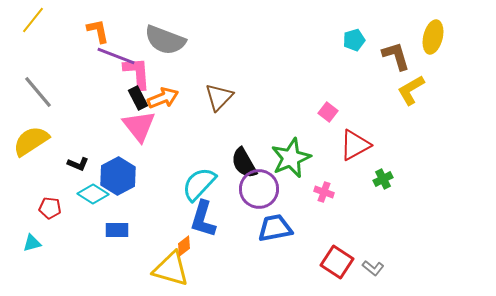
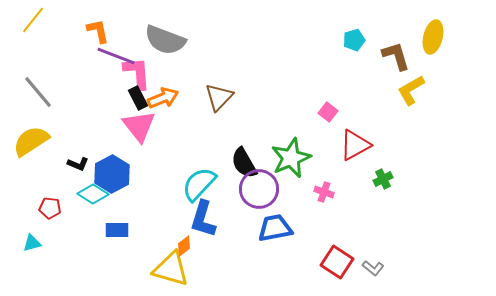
blue hexagon: moved 6 px left, 2 px up
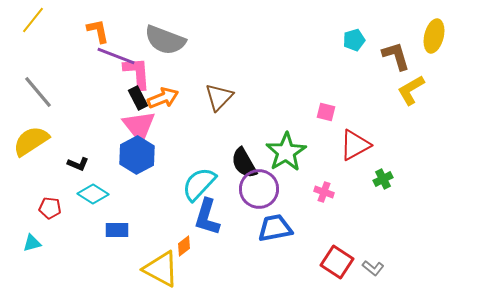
yellow ellipse: moved 1 px right, 1 px up
pink square: moved 2 px left; rotated 24 degrees counterclockwise
green star: moved 5 px left, 6 px up; rotated 9 degrees counterclockwise
blue hexagon: moved 25 px right, 19 px up
blue L-shape: moved 4 px right, 2 px up
yellow triangle: moved 10 px left; rotated 12 degrees clockwise
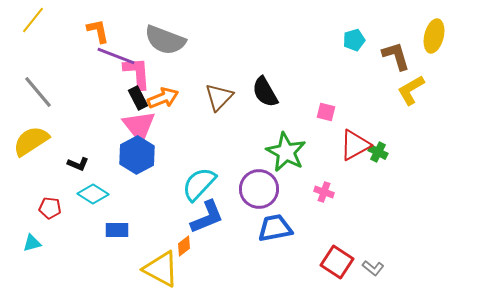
green star: rotated 12 degrees counterclockwise
black semicircle: moved 21 px right, 71 px up
green cross: moved 5 px left, 27 px up; rotated 36 degrees counterclockwise
blue L-shape: rotated 129 degrees counterclockwise
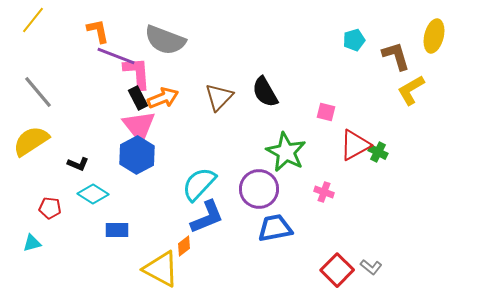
red square: moved 8 px down; rotated 12 degrees clockwise
gray L-shape: moved 2 px left, 1 px up
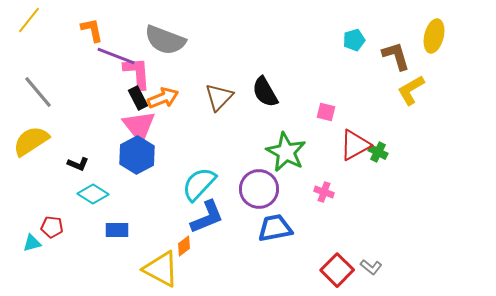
yellow line: moved 4 px left
orange L-shape: moved 6 px left, 1 px up
red pentagon: moved 2 px right, 19 px down
